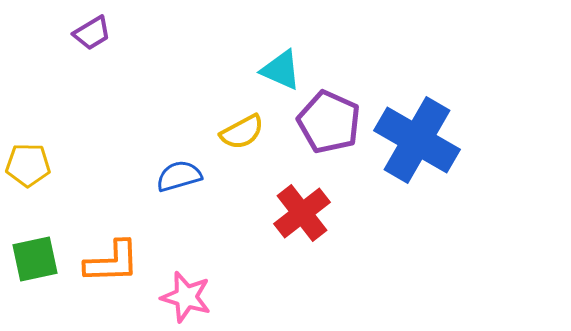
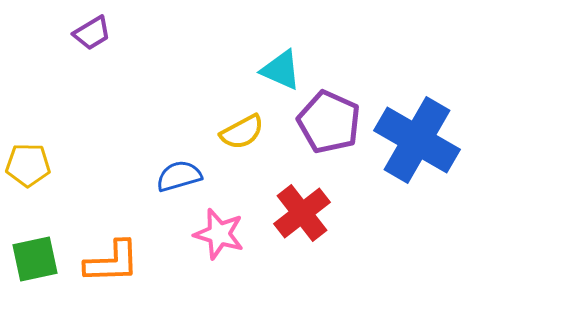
pink star: moved 33 px right, 63 px up
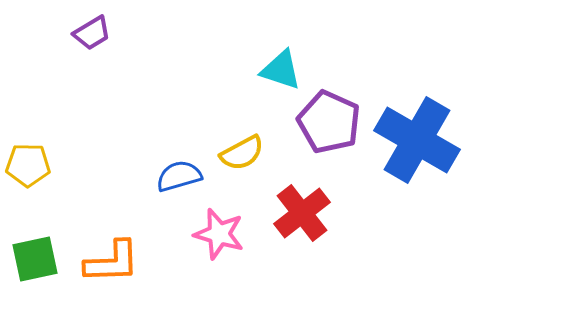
cyan triangle: rotated 6 degrees counterclockwise
yellow semicircle: moved 21 px down
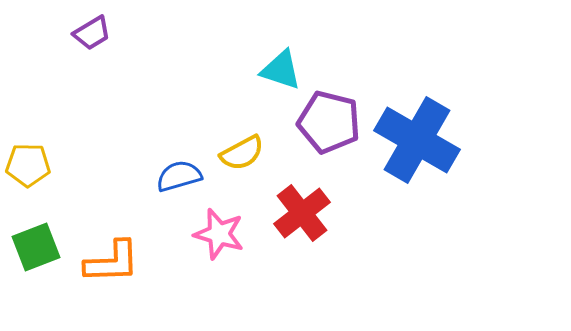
purple pentagon: rotated 10 degrees counterclockwise
green square: moved 1 px right, 12 px up; rotated 9 degrees counterclockwise
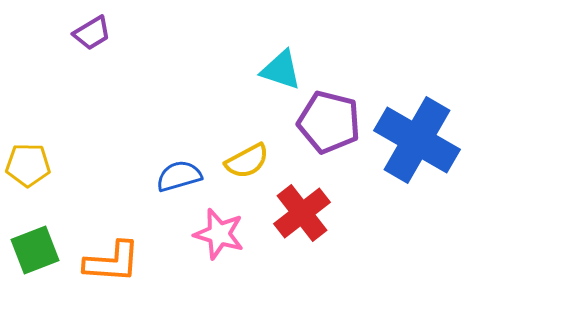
yellow semicircle: moved 5 px right, 8 px down
green square: moved 1 px left, 3 px down
orange L-shape: rotated 6 degrees clockwise
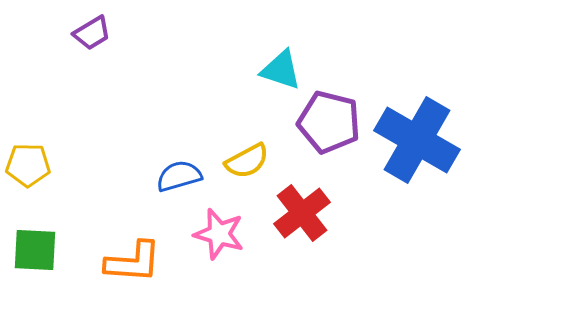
green square: rotated 24 degrees clockwise
orange L-shape: moved 21 px right
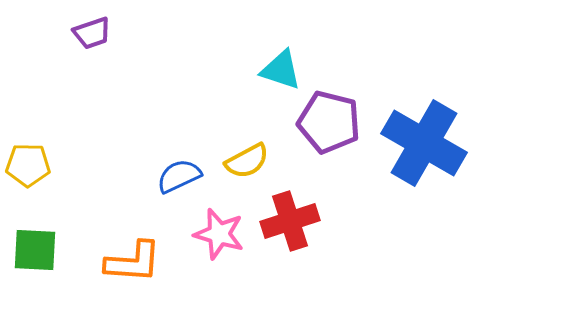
purple trapezoid: rotated 12 degrees clockwise
blue cross: moved 7 px right, 3 px down
blue semicircle: rotated 9 degrees counterclockwise
red cross: moved 12 px left, 8 px down; rotated 20 degrees clockwise
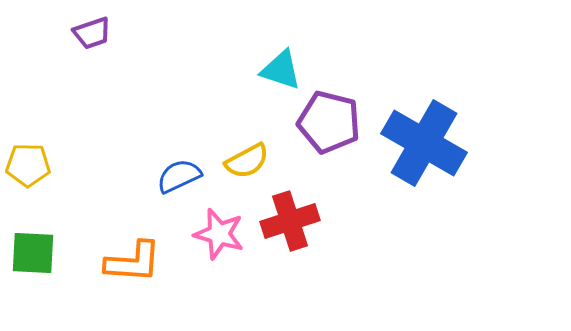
green square: moved 2 px left, 3 px down
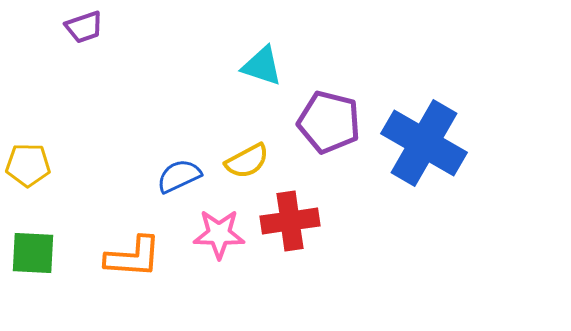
purple trapezoid: moved 8 px left, 6 px up
cyan triangle: moved 19 px left, 4 px up
red cross: rotated 10 degrees clockwise
pink star: rotated 15 degrees counterclockwise
orange L-shape: moved 5 px up
